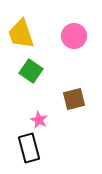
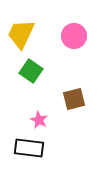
yellow trapezoid: rotated 44 degrees clockwise
black rectangle: rotated 68 degrees counterclockwise
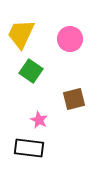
pink circle: moved 4 px left, 3 px down
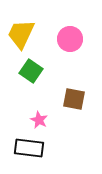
brown square: rotated 25 degrees clockwise
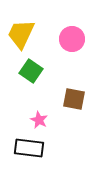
pink circle: moved 2 px right
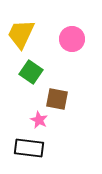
green square: moved 1 px down
brown square: moved 17 px left
